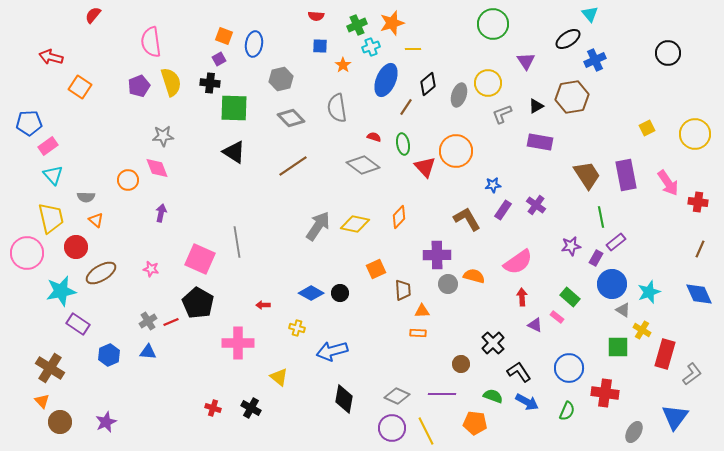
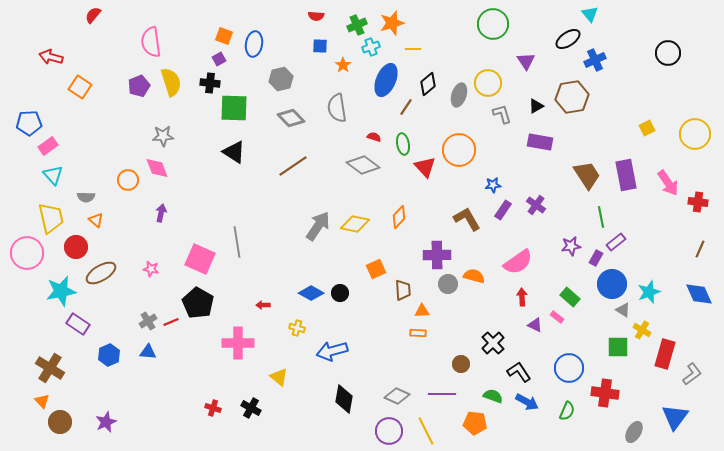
gray L-shape at (502, 114): rotated 95 degrees clockwise
orange circle at (456, 151): moved 3 px right, 1 px up
purple circle at (392, 428): moved 3 px left, 3 px down
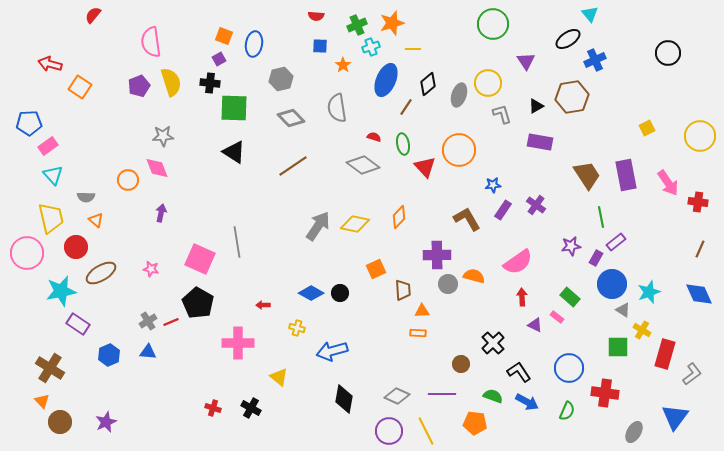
red arrow at (51, 57): moved 1 px left, 7 px down
yellow circle at (695, 134): moved 5 px right, 2 px down
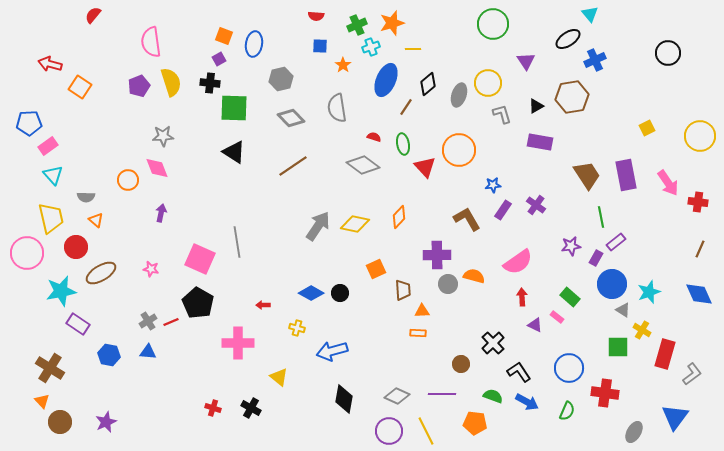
blue hexagon at (109, 355): rotated 25 degrees counterclockwise
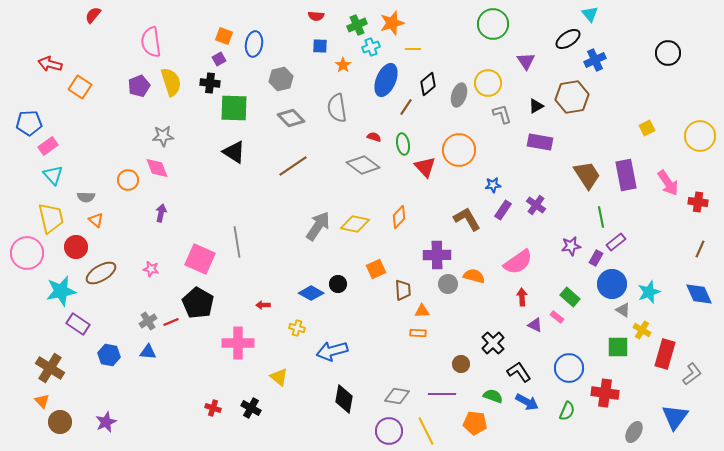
black circle at (340, 293): moved 2 px left, 9 px up
gray diamond at (397, 396): rotated 15 degrees counterclockwise
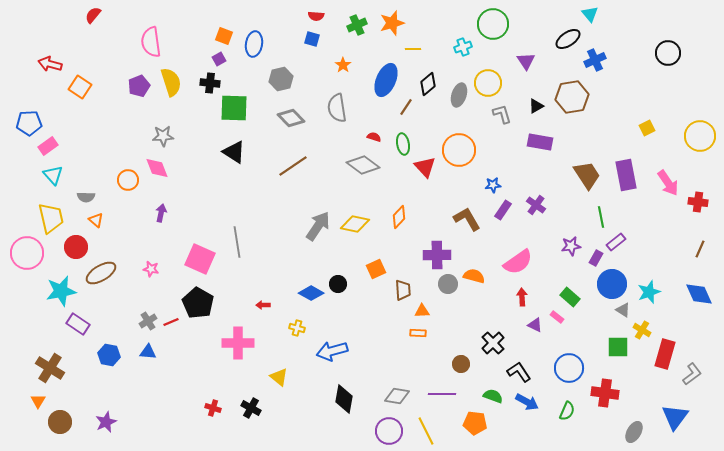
blue square at (320, 46): moved 8 px left, 7 px up; rotated 14 degrees clockwise
cyan cross at (371, 47): moved 92 px right
orange triangle at (42, 401): moved 4 px left; rotated 14 degrees clockwise
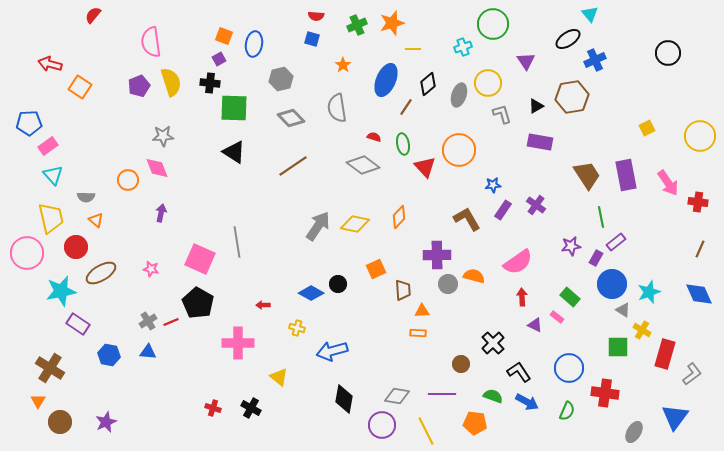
purple circle at (389, 431): moved 7 px left, 6 px up
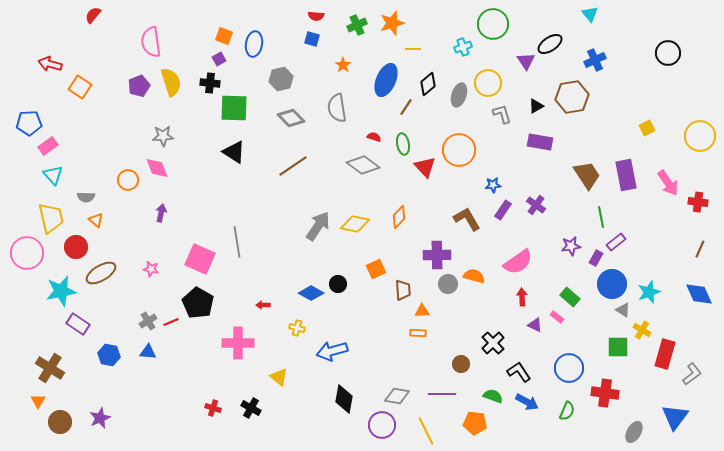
black ellipse at (568, 39): moved 18 px left, 5 px down
purple star at (106, 422): moved 6 px left, 4 px up
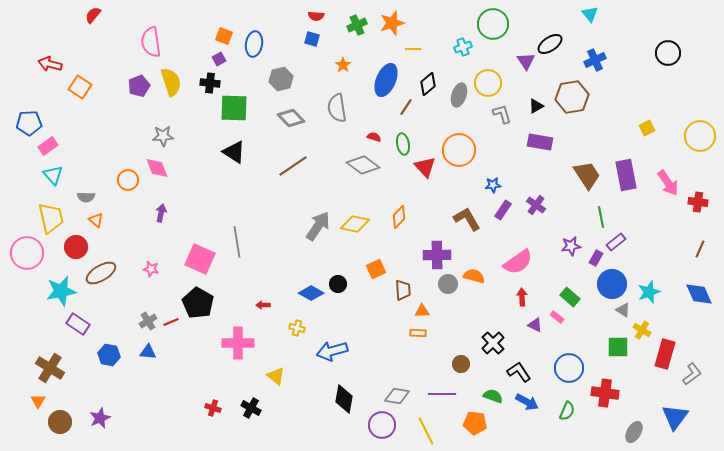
yellow triangle at (279, 377): moved 3 px left, 1 px up
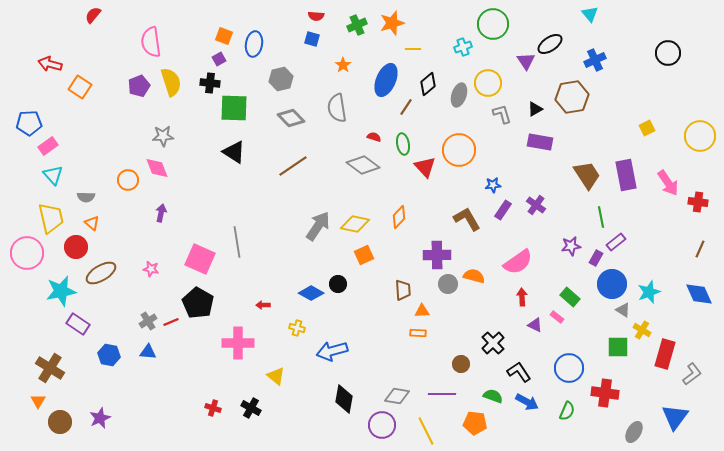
black triangle at (536, 106): moved 1 px left, 3 px down
orange triangle at (96, 220): moved 4 px left, 3 px down
orange square at (376, 269): moved 12 px left, 14 px up
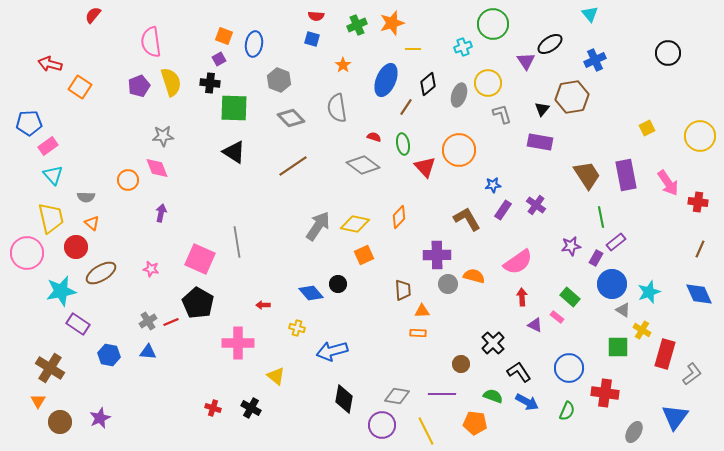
gray hexagon at (281, 79): moved 2 px left, 1 px down; rotated 25 degrees counterclockwise
black triangle at (535, 109): moved 7 px right; rotated 21 degrees counterclockwise
blue diamond at (311, 293): rotated 20 degrees clockwise
